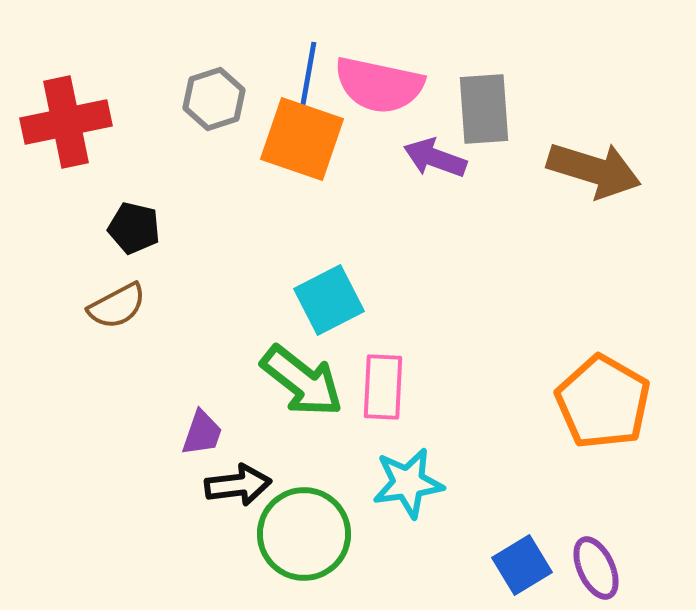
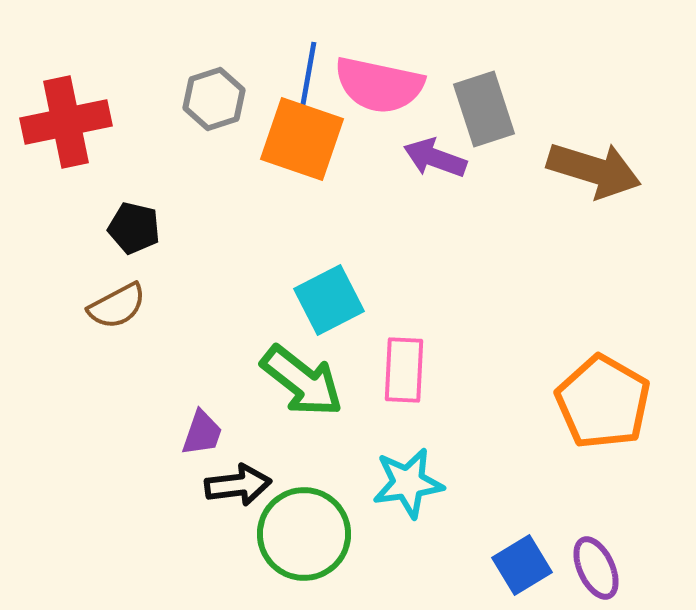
gray rectangle: rotated 14 degrees counterclockwise
pink rectangle: moved 21 px right, 17 px up
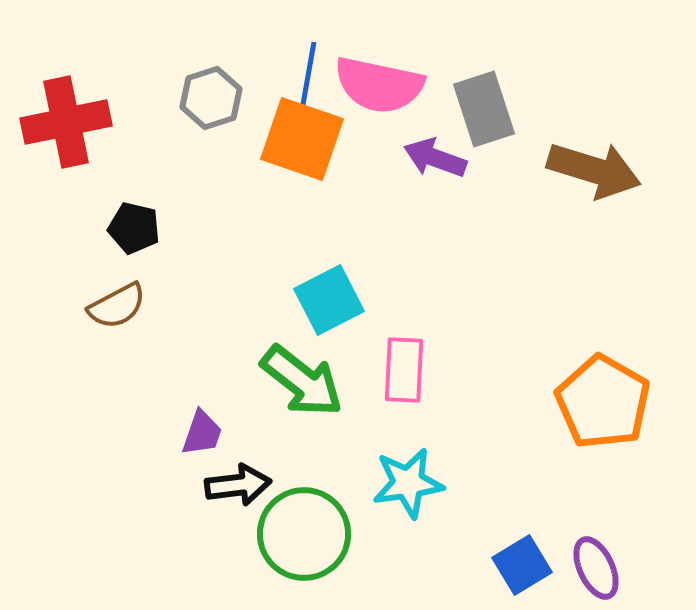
gray hexagon: moved 3 px left, 1 px up
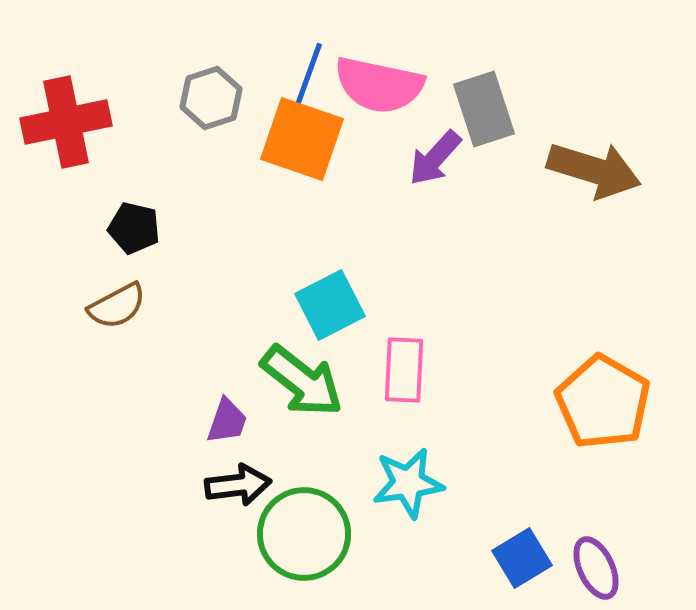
blue line: rotated 10 degrees clockwise
purple arrow: rotated 68 degrees counterclockwise
cyan square: moved 1 px right, 5 px down
purple trapezoid: moved 25 px right, 12 px up
blue square: moved 7 px up
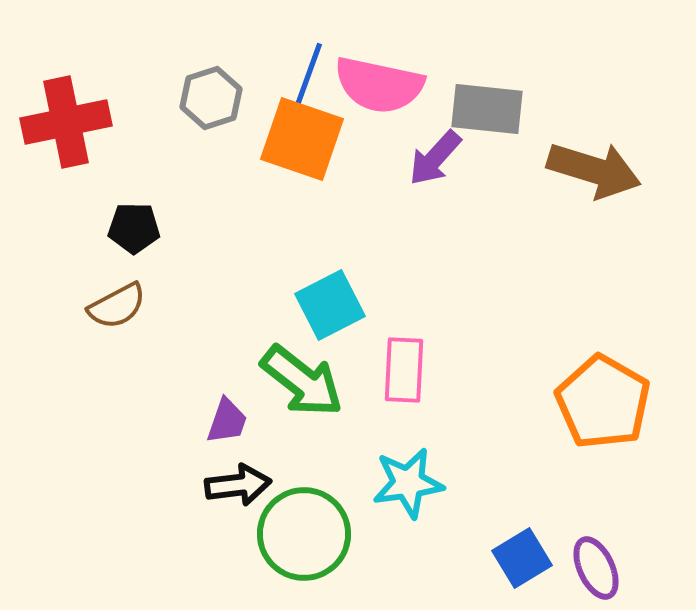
gray rectangle: moved 3 px right; rotated 66 degrees counterclockwise
black pentagon: rotated 12 degrees counterclockwise
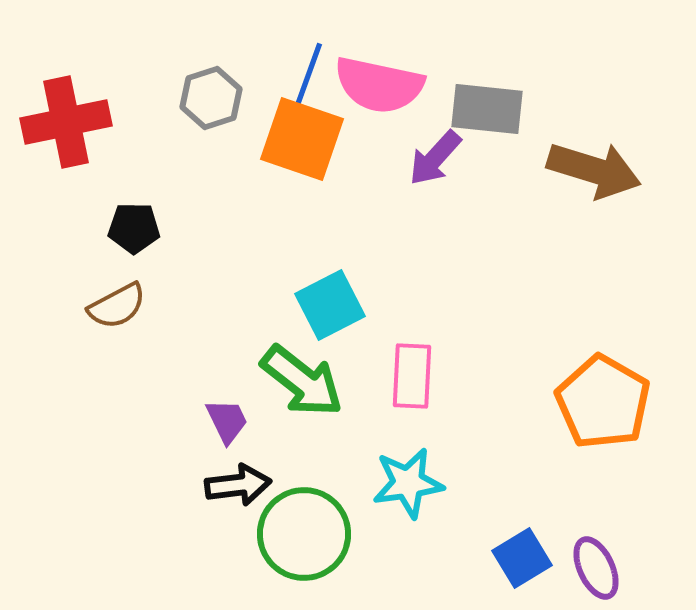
pink rectangle: moved 8 px right, 6 px down
purple trapezoid: rotated 45 degrees counterclockwise
